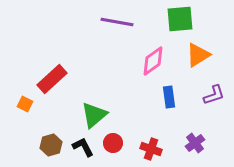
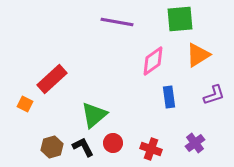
brown hexagon: moved 1 px right, 2 px down
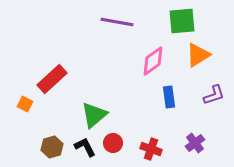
green square: moved 2 px right, 2 px down
black L-shape: moved 2 px right
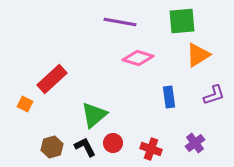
purple line: moved 3 px right
pink diamond: moved 15 px left, 3 px up; rotated 52 degrees clockwise
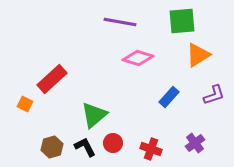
blue rectangle: rotated 50 degrees clockwise
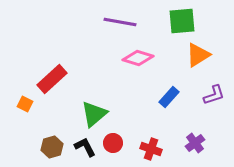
green triangle: moved 1 px up
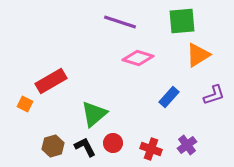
purple line: rotated 8 degrees clockwise
red rectangle: moved 1 px left, 2 px down; rotated 12 degrees clockwise
purple cross: moved 8 px left, 2 px down
brown hexagon: moved 1 px right, 1 px up
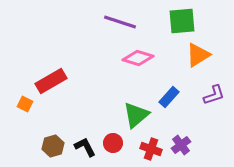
green triangle: moved 42 px right, 1 px down
purple cross: moved 6 px left
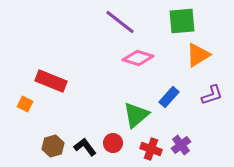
purple line: rotated 20 degrees clockwise
red rectangle: rotated 52 degrees clockwise
purple L-shape: moved 2 px left
black L-shape: rotated 10 degrees counterclockwise
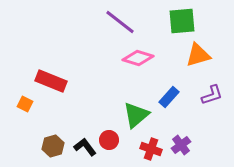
orange triangle: rotated 16 degrees clockwise
red circle: moved 4 px left, 3 px up
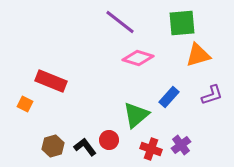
green square: moved 2 px down
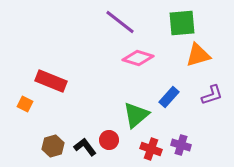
purple cross: rotated 36 degrees counterclockwise
